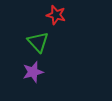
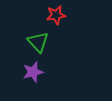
red star: rotated 24 degrees counterclockwise
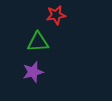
green triangle: rotated 50 degrees counterclockwise
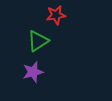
green triangle: moved 1 px up; rotated 30 degrees counterclockwise
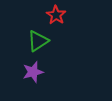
red star: rotated 30 degrees counterclockwise
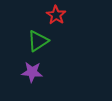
purple star: moved 1 px left; rotated 20 degrees clockwise
